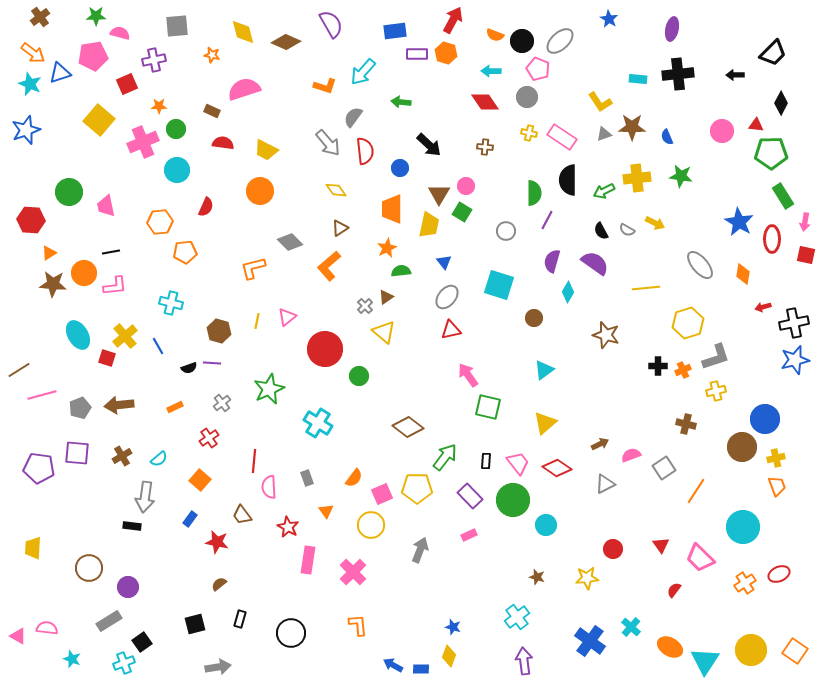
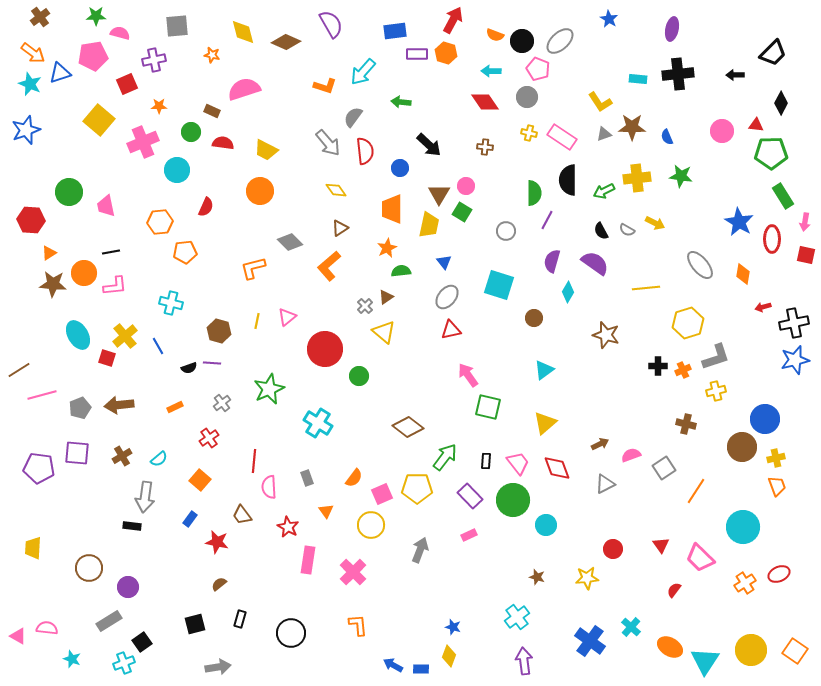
green circle at (176, 129): moved 15 px right, 3 px down
red diamond at (557, 468): rotated 36 degrees clockwise
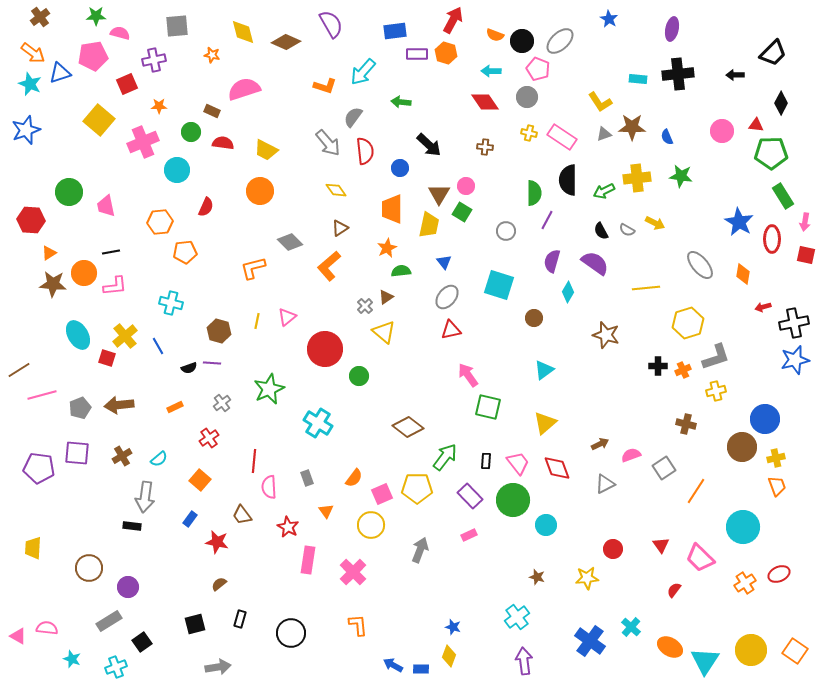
cyan cross at (124, 663): moved 8 px left, 4 px down
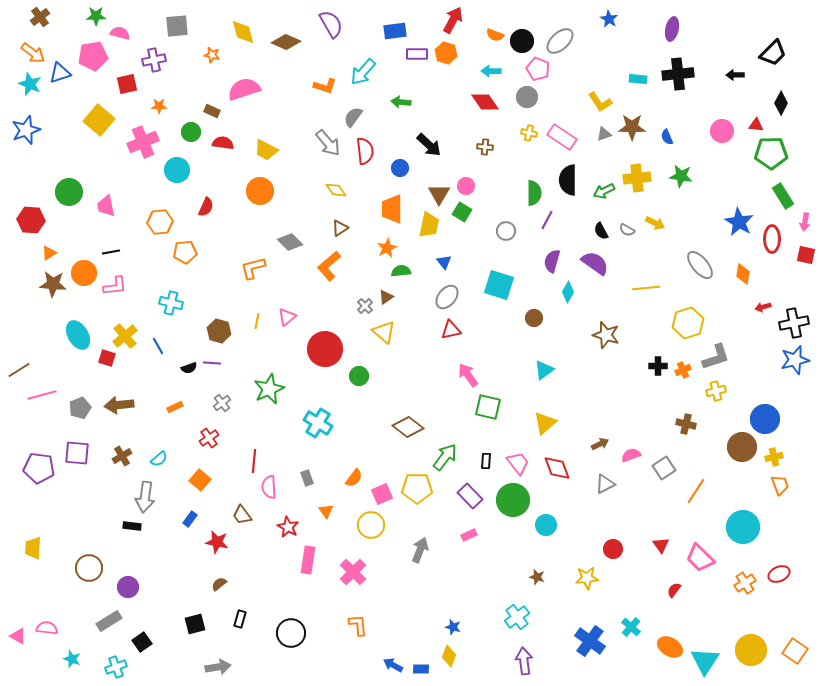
red square at (127, 84): rotated 10 degrees clockwise
yellow cross at (776, 458): moved 2 px left, 1 px up
orange trapezoid at (777, 486): moved 3 px right, 1 px up
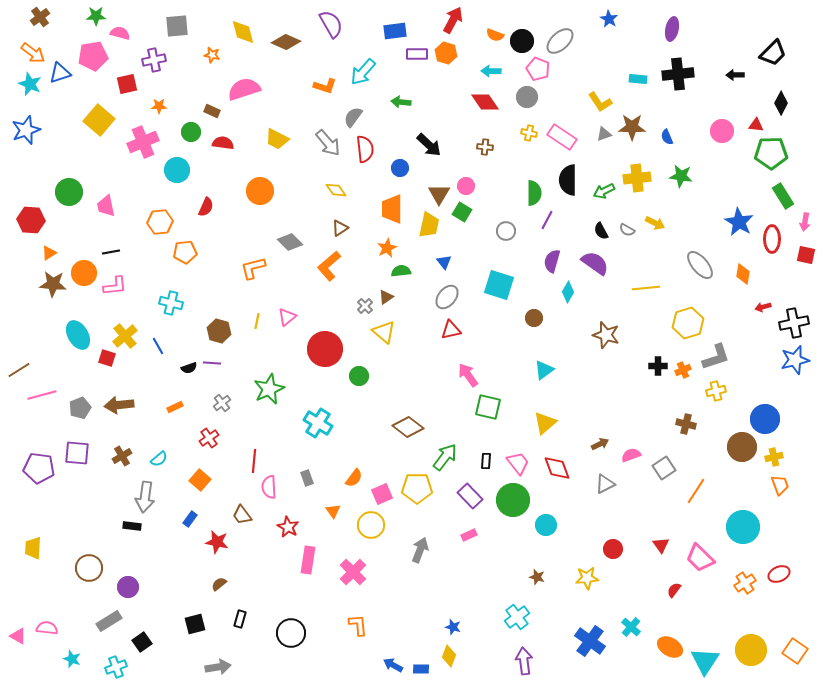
yellow trapezoid at (266, 150): moved 11 px right, 11 px up
red semicircle at (365, 151): moved 2 px up
orange triangle at (326, 511): moved 7 px right
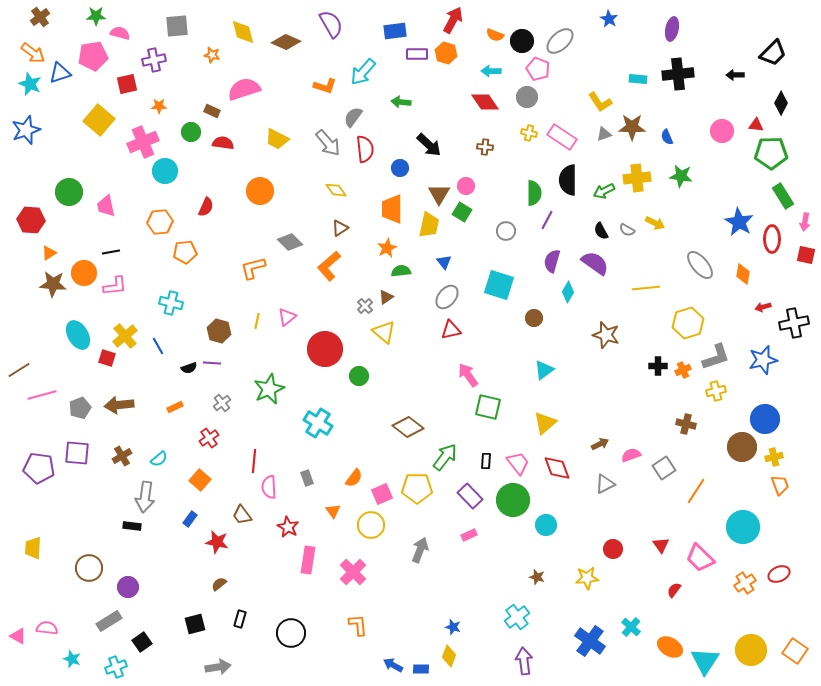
cyan circle at (177, 170): moved 12 px left, 1 px down
blue star at (795, 360): moved 32 px left
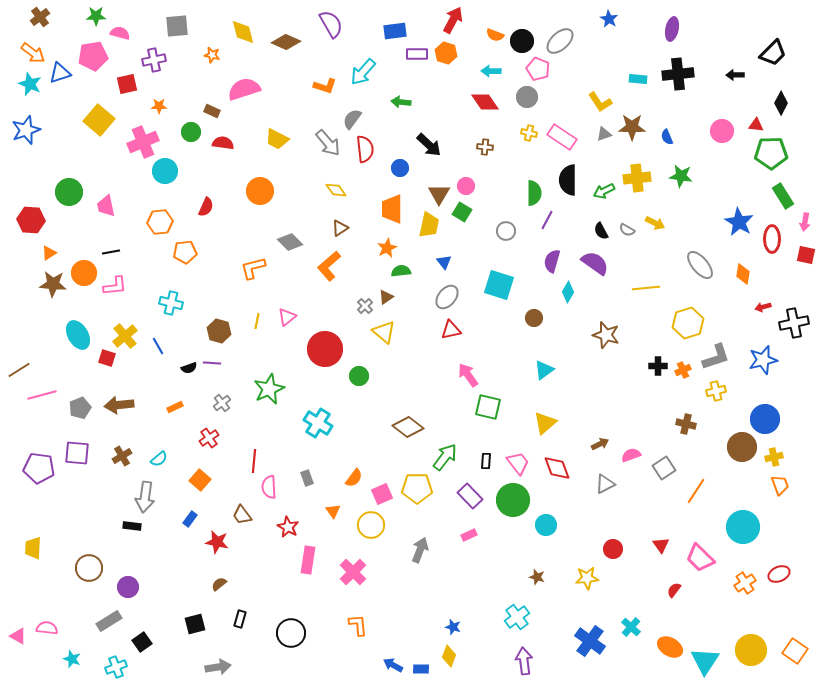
gray semicircle at (353, 117): moved 1 px left, 2 px down
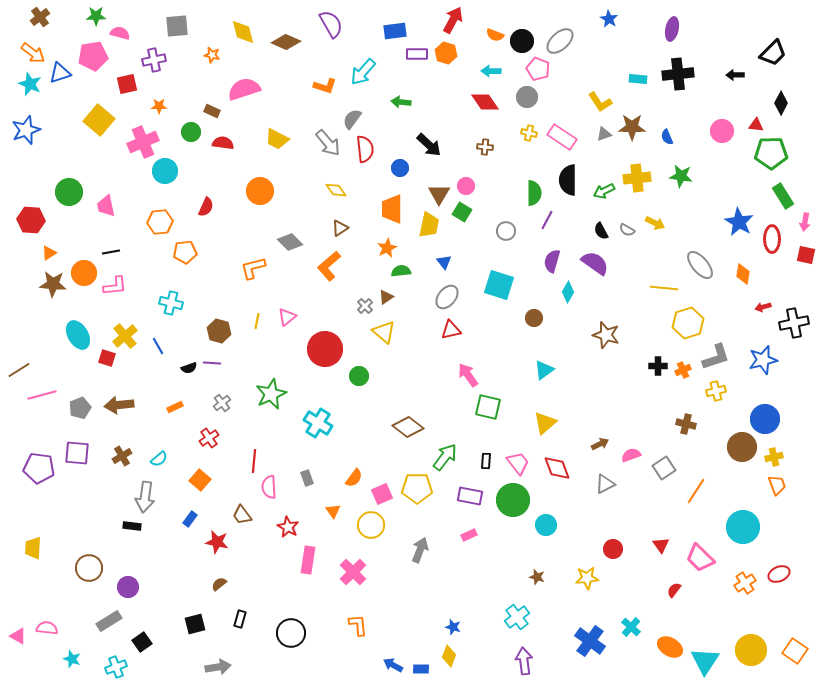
yellow line at (646, 288): moved 18 px right; rotated 12 degrees clockwise
green star at (269, 389): moved 2 px right, 5 px down
orange trapezoid at (780, 485): moved 3 px left
purple rectangle at (470, 496): rotated 35 degrees counterclockwise
